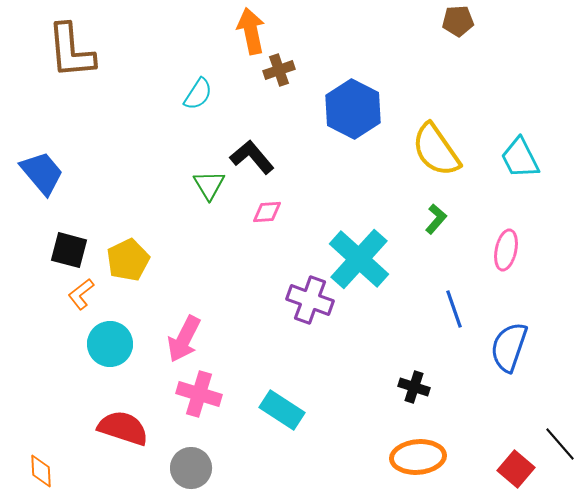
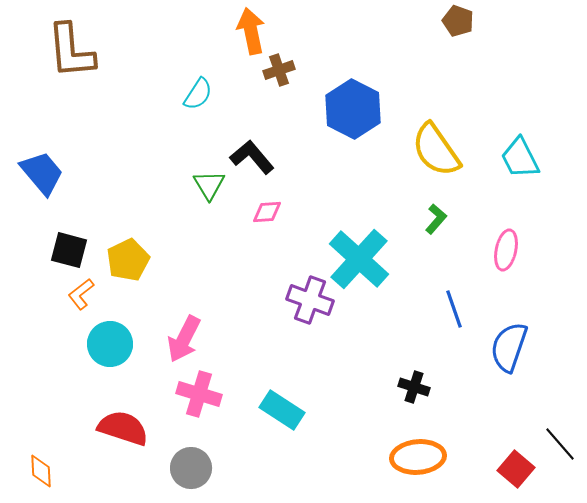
brown pentagon: rotated 24 degrees clockwise
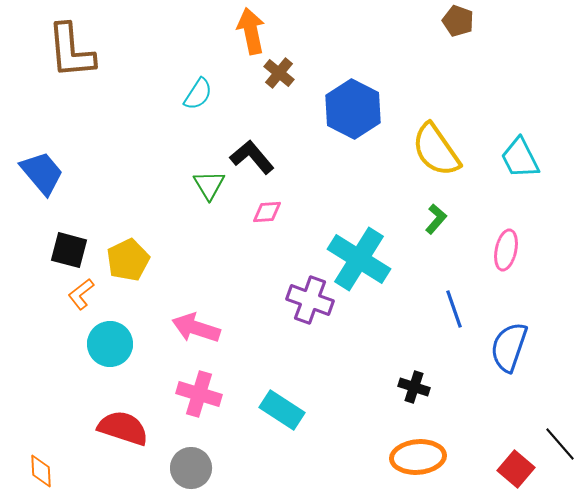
brown cross: moved 3 px down; rotated 32 degrees counterclockwise
cyan cross: rotated 10 degrees counterclockwise
pink arrow: moved 12 px right, 11 px up; rotated 81 degrees clockwise
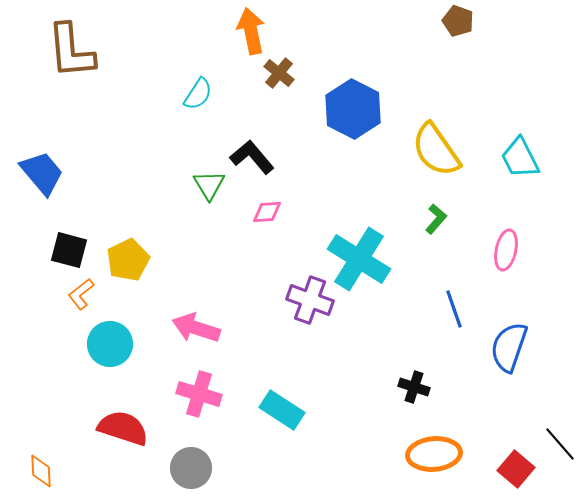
orange ellipse: moved 16 px right, 3 px up
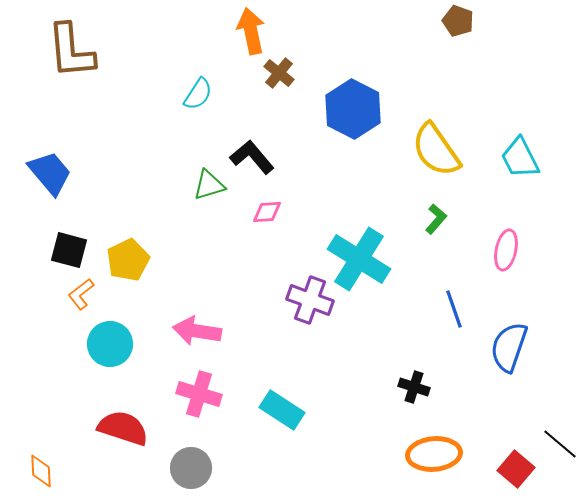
blue trapezoid: moved 8 px right
green triangle: rotated 44 degrees clockwise
pink arrow: moved 1 px right, 3 px down; rotated 9 degrees counterclockwise
black line: rotated 9 degrees counterclockwise
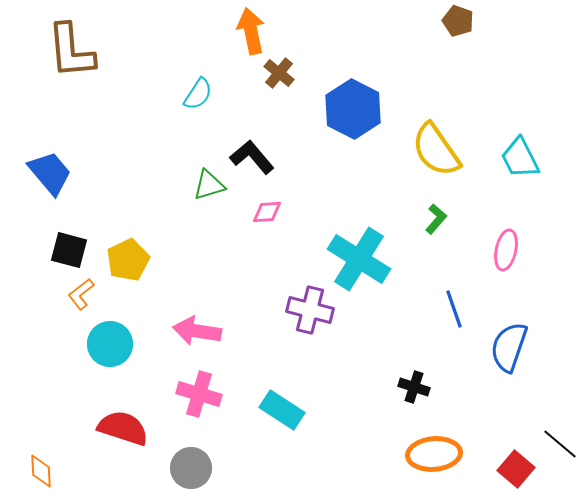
purple cross: moved 10 px down; rotated 6 degrees counterclockwise
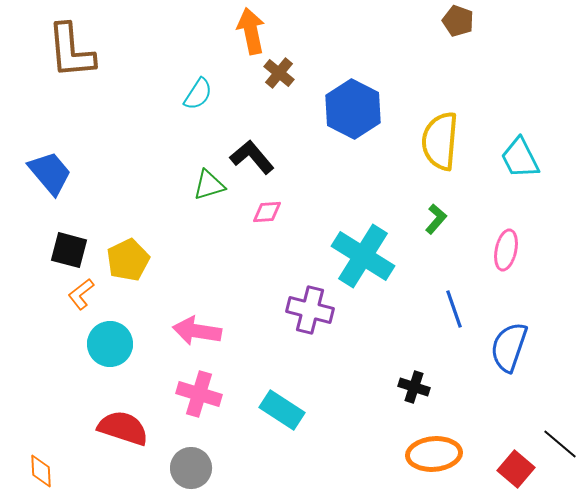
yellow semicircle: moved 4 px right, 9 px up; rotated 40 degrees clockwise
cyan cross: moved 4 px right, 3 px up
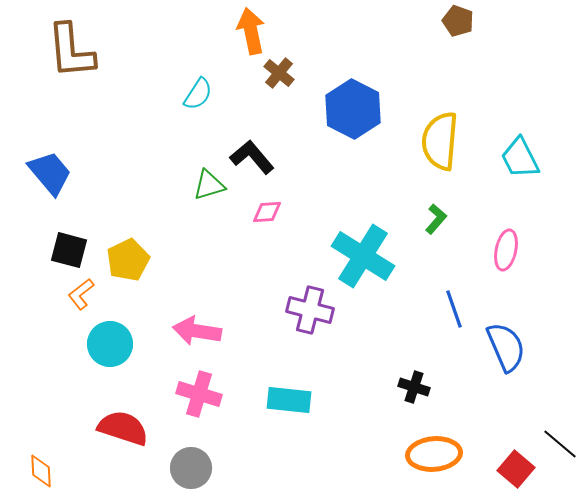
blue semicircle: moved 3 px left; rotated 138 degrees clockwise
cyan rectangle: moved 7 px right, 10 px up; rotated 27 degrees counterclockwise
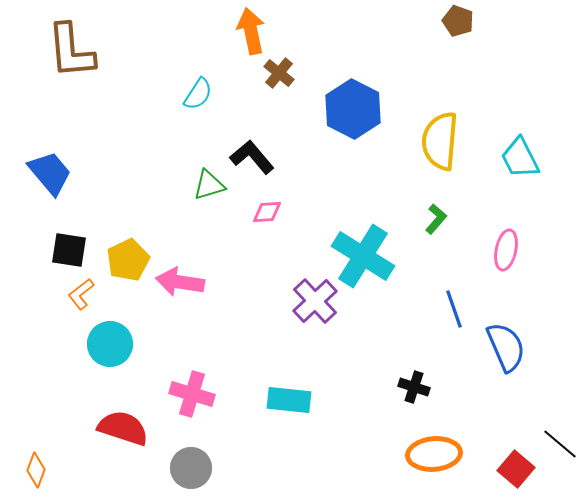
black square: rotated 6 degrees counterclockwise
purple cross: moved 5 px right, 9 px up; rotated 33 degrees clockwise
pink arrow: moved 17 px left, 49 px up
pink cross: moved 7 px left
orange diamond: moved 5 px left, 1 px up; rotated 24 degrees clockwise
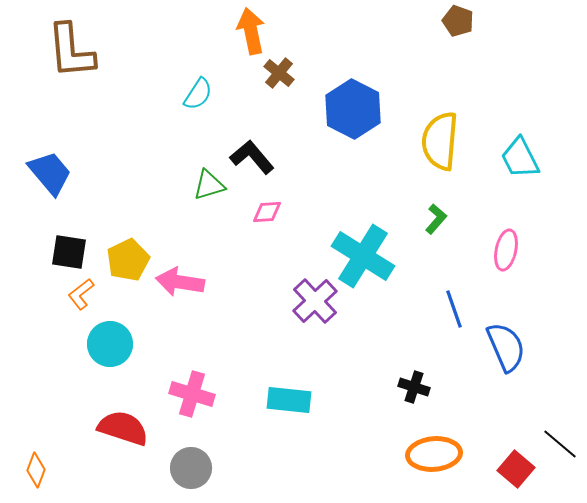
black square: moved 2 px down
